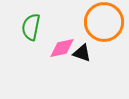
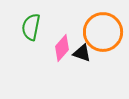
orange circle: moved 1 px left, 10 px down
pink diamond: rotated 36 degrees counterclockwise
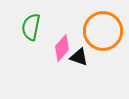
orange circle: moved 1 px up
black triangle: moved 3 px left, 4 px down
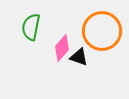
orange circle: moved 1 px left
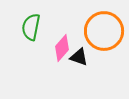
orange circle: moved 2 px right
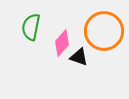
pink diamond: moved 5 px up
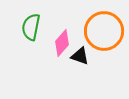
black triangle: moved 1 px right, 1 px up
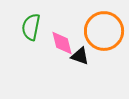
pink diamond: rotated 56 degrees counterclockwise
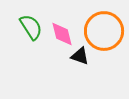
green semicircle: rotated 136 degrees clockwise
pink diamond: moved 9 px up
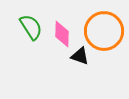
pink diamond: rotated 16 degrees clockwise
